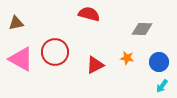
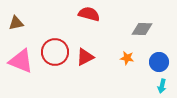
pink triangle: moved 2 px down; rotated 8 degrees counterclockwise
red triangle: moved 10 px left, 8 px up
cyan arrow: rotated 24 degrees counterclockwise
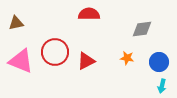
red semicircle: rotated 15 degrees counterclockwise
gray diamond: rotated 10 degrees counterclockwise
red triangle: moved 1 px right, 4 px down
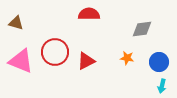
brown triangle: rotated 28 degrees clockwise
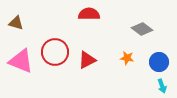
gray diamond: rotated 45 degrees clockwise
red triangle: moved 1 px right, 1 px up
cyan arrow: rotated 32 degrees counterclockwise
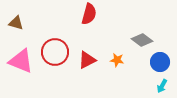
red semicircle: rotated 105 degrees clockwise
gray diamond: moved 11 px down
orange star: moved 10 px left, 2 px down
blue circle: moved 1 px right
cyan arrow: rotated 48 degrees clockwise
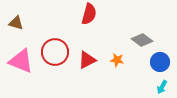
cyan arrow: moved 1 px down
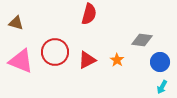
gray diamond: rotated 30 degrees counterclockwise
orange star: rotated 24 degrees clockwise
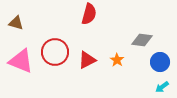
cyan arrow: rotated 24 degrees clockwise
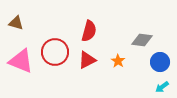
red semicircle: moved 17 px down
orange star: moved 1 px right, 1 px down
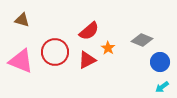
brown triangle: moved 6 px right, 3 px up
red semicircle: rotated 35 degrees clockwise
gray diamond: rotated 15 degrees clockwise
orange star: moved 10 px left, 13 px up
